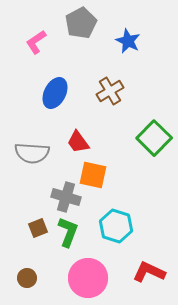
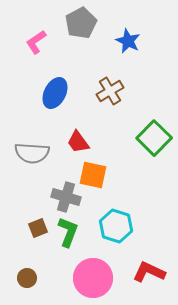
pink circle: moved 5 px right
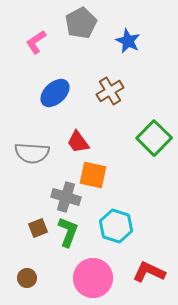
blue ellipse: rotated 20 degrees clockwise
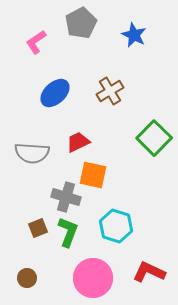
blue star: moved 6 px right, 6 px up
red trapezoid: rotated 100 degrees clockwise
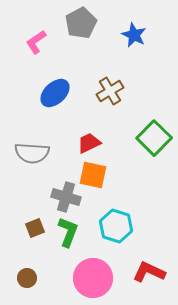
red trapezoid: moved 11 px right, 1 px down
brown square: moved 3 px left
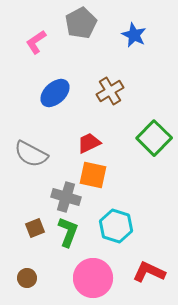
gray semicircle: moved 1 px left, 1 px down; rotated 24 degrees clockwise
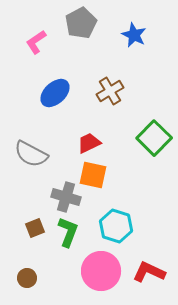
pink circle: moved 8 px right, 7 px up
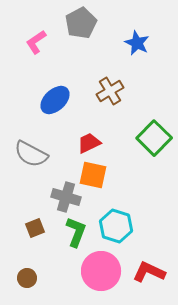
blue star: moved 3 px right, 8 px down
blue ellipse: moved 7 px down
green L-shape: moved 8 px right
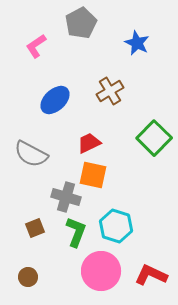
pink L-shape: moved 4 px down
red L-shape: moved 2 px right, 3 px down
brown circle: moved 1 px right, 1 px up
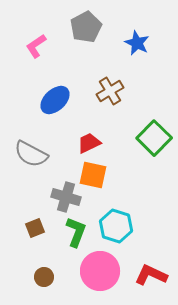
gray pentagon: moved 5 px right, 4 px down
pink circle: moved 1 px left
brown circle: moved 16 px right
